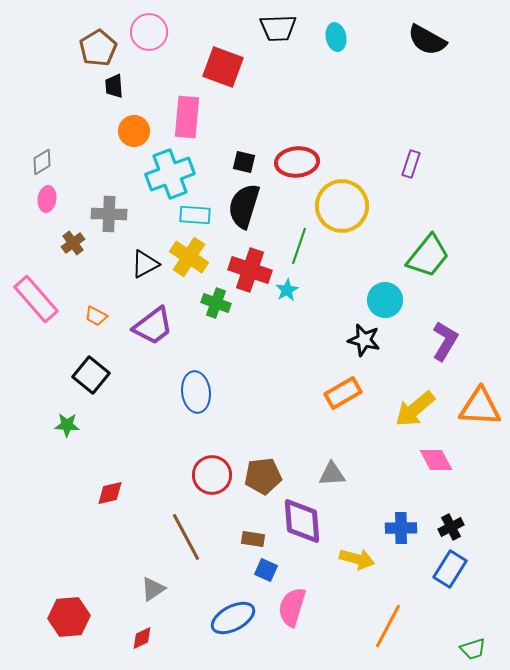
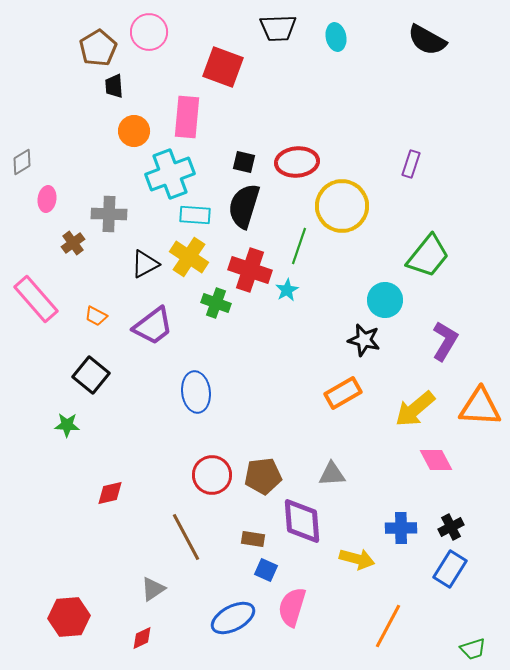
gray diamond at (42, 162): moved 20 px left
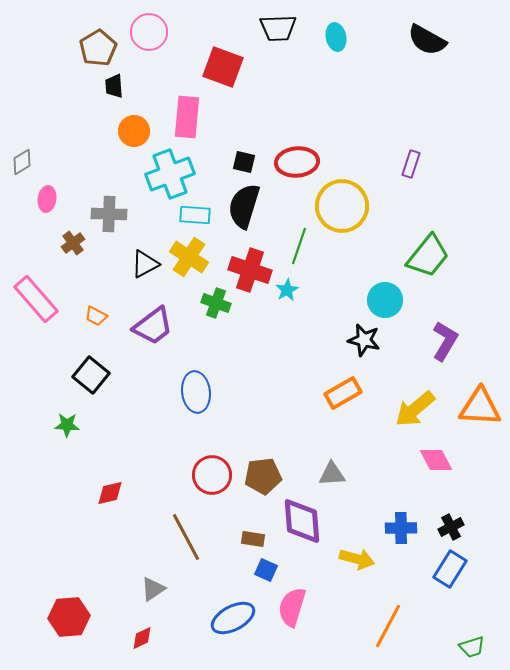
green trapezoid at (473, 649): moved 1 px left, 2 px up
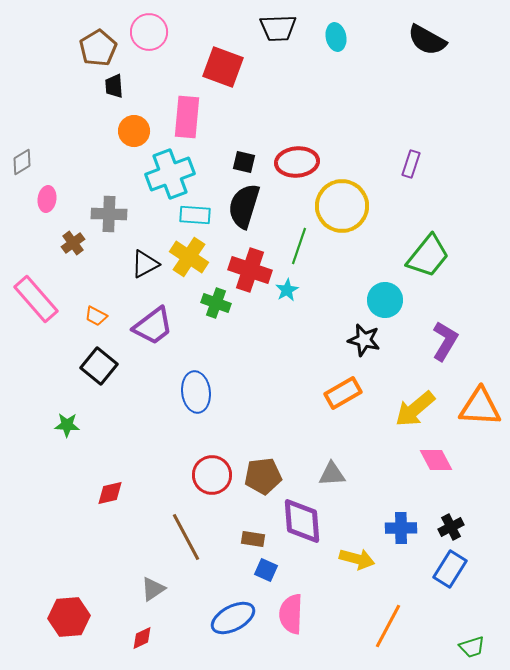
black square at (91, 375): moved 8 px right, 9 px up
pink semicircle at (292, 607): moved 1 px left, 7 px down; rotated 15 degrees counterclockwise
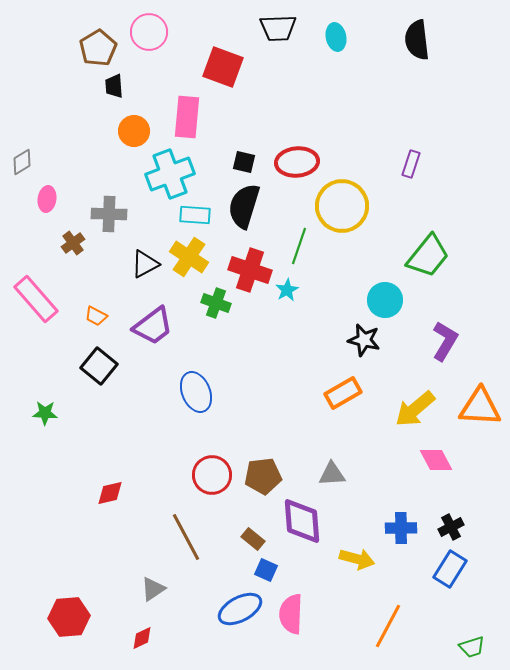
black semicircle at (427, 40): moved 10 px left; rotated 54 degrees clockwise
blue ellipse at (196, 392): rotated 15 degrees counterclockwise
green star at (67, 425): moved 22 px left, 12 px up
brown rectangle at (253, 539): rotated 30 degrees clockwise
blue ellipse at (233, 618): moved 7 px right, 9 px up
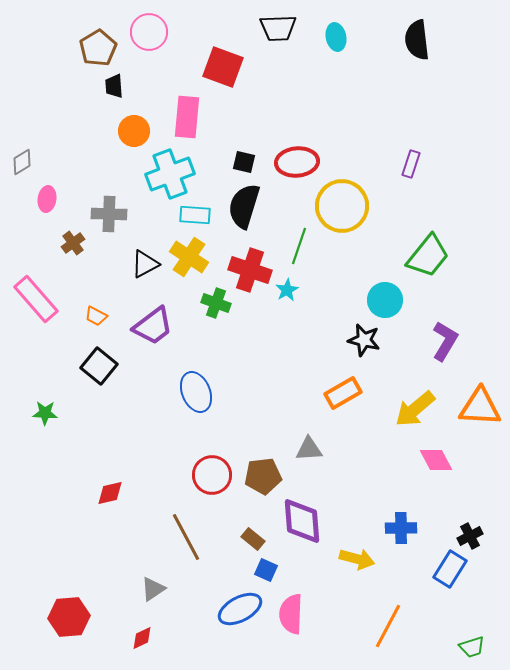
gray triangle at (332, 474): moved 23 px left, 25 px up
black cross at (451, 527): moved 19 px right, 9 px down
